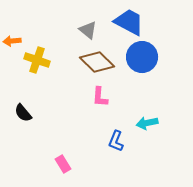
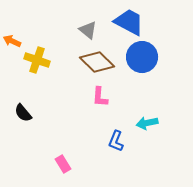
orange arrow: rotated 30 degrees clockwise
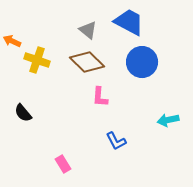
blue circle: moved 5 px down
brown diamond: moved 10 px left
cyan arrow: moved 21 px right, 3 px up
blue L-shape: rotated 50 degrees counterclockwise
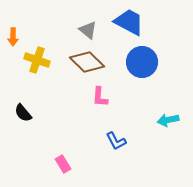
orange arrow: moved 1 px right, 4 px up; rotated 114 degrees counterclockwise
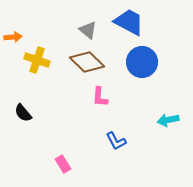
orange arrow: rotated 96 degrees counterclockwise
